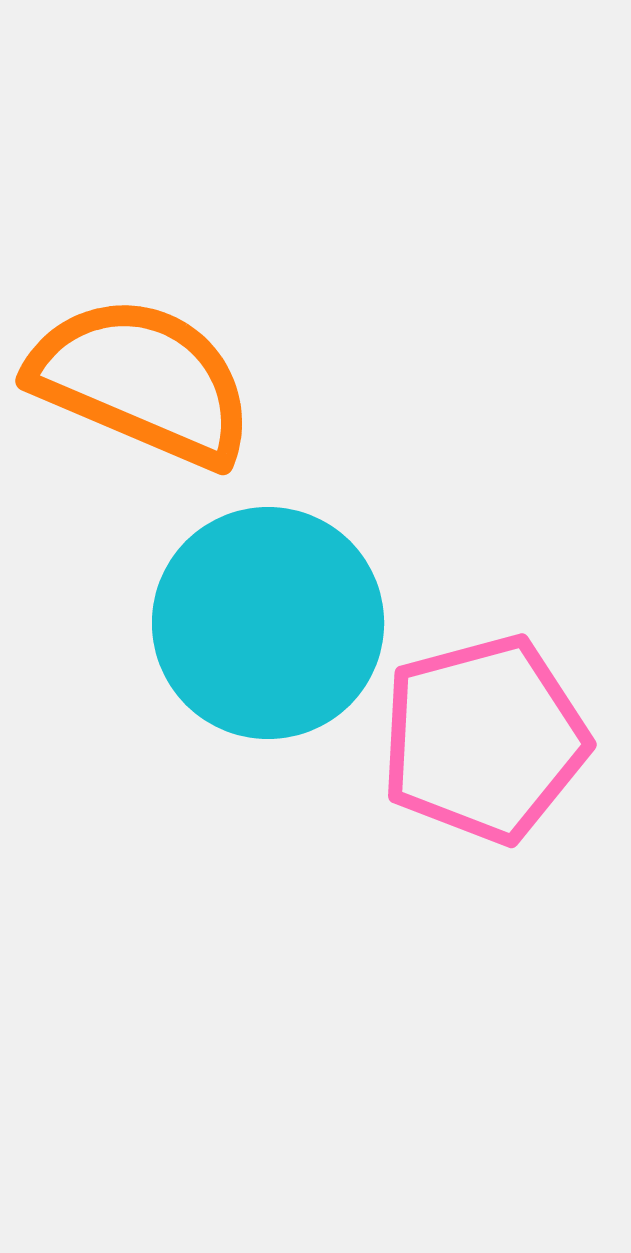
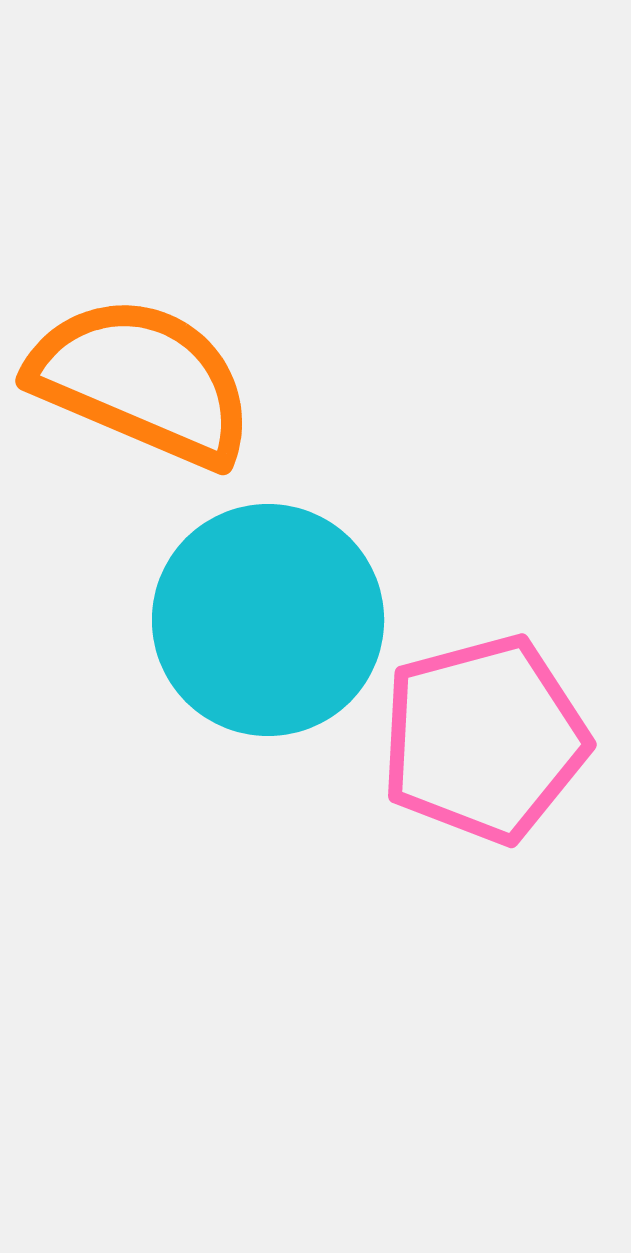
cyan circle: moved 3 px up
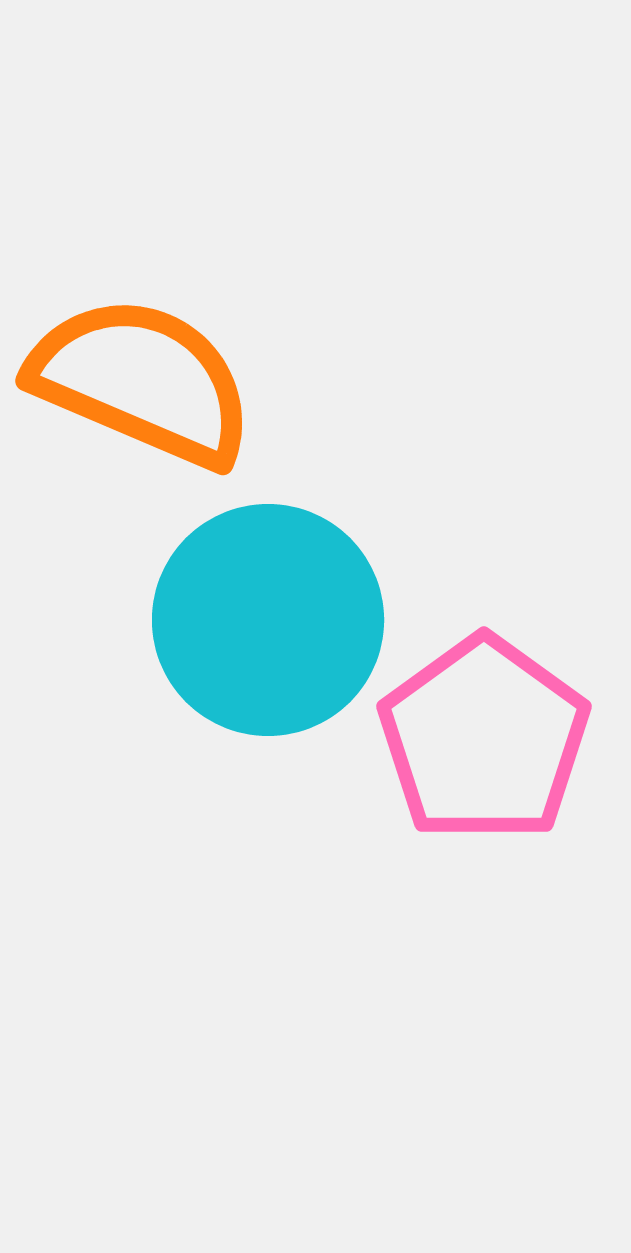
pink pentagon: rotated 21 degrees counterclockwise
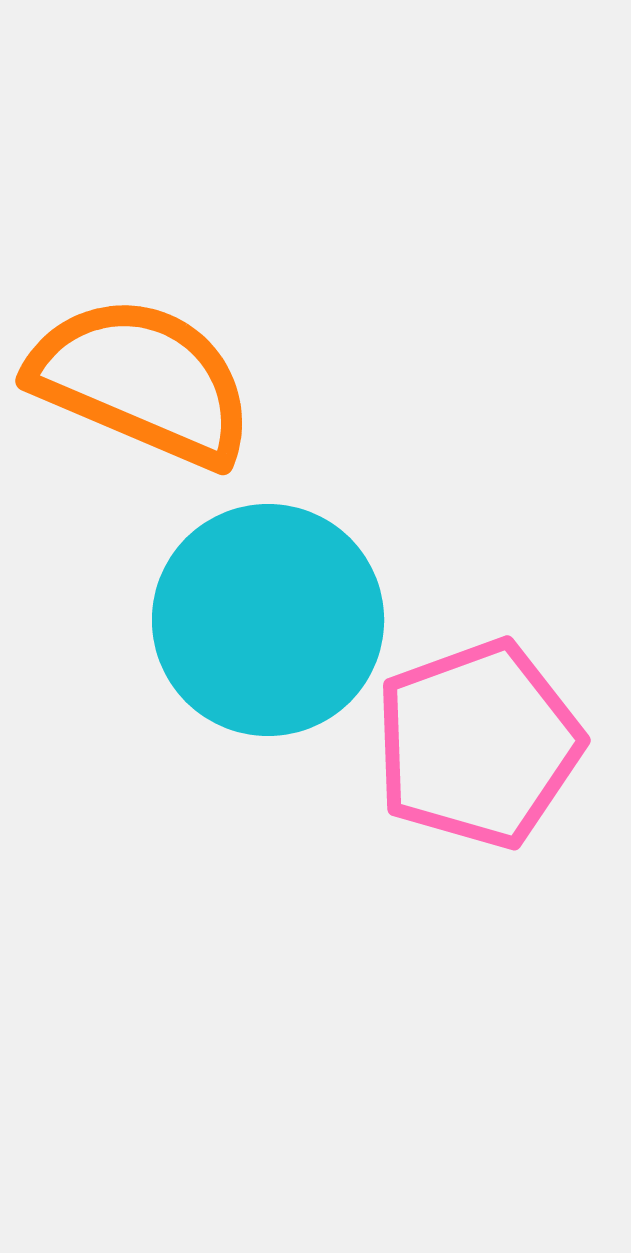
pink pentagon: moved 6 px left, 5 px down; rotated 16 degrees clockwise
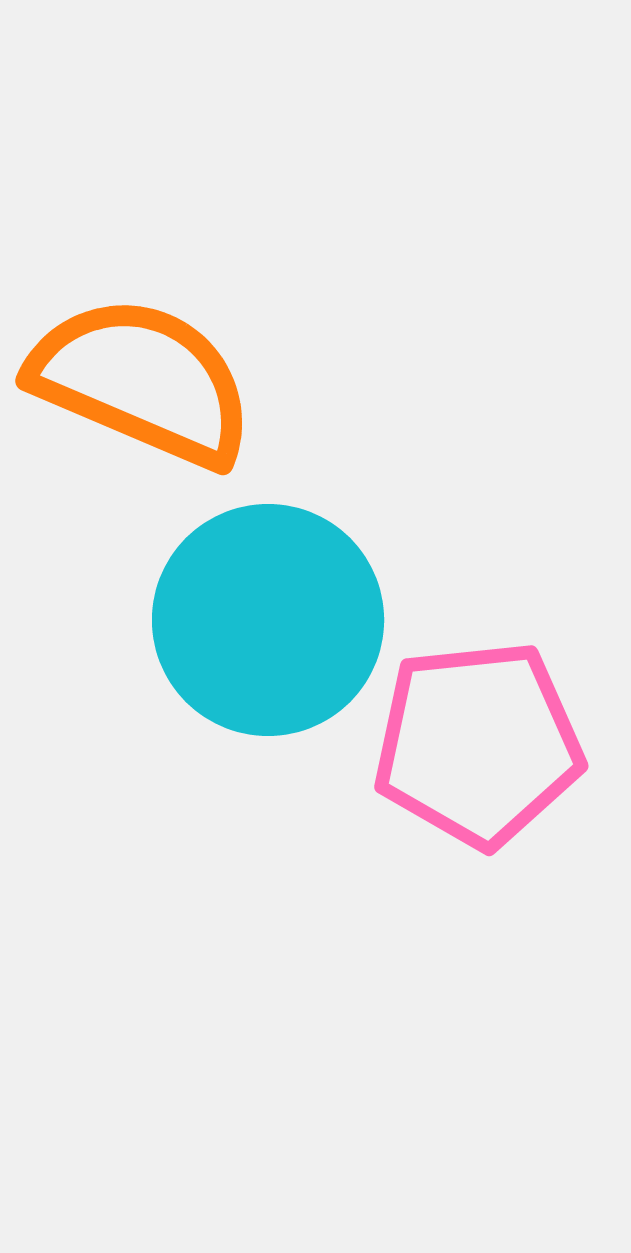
pink pentagon: rotated 14 degrees clockwise
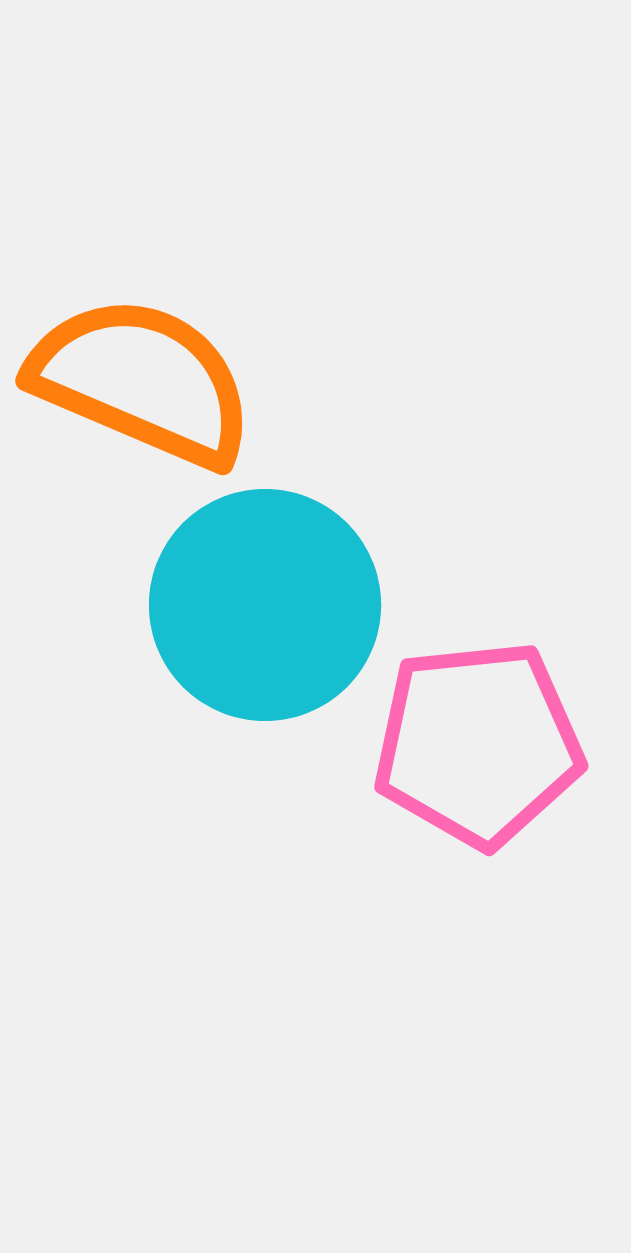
cyan circle: moved 3 px left, 15 px up
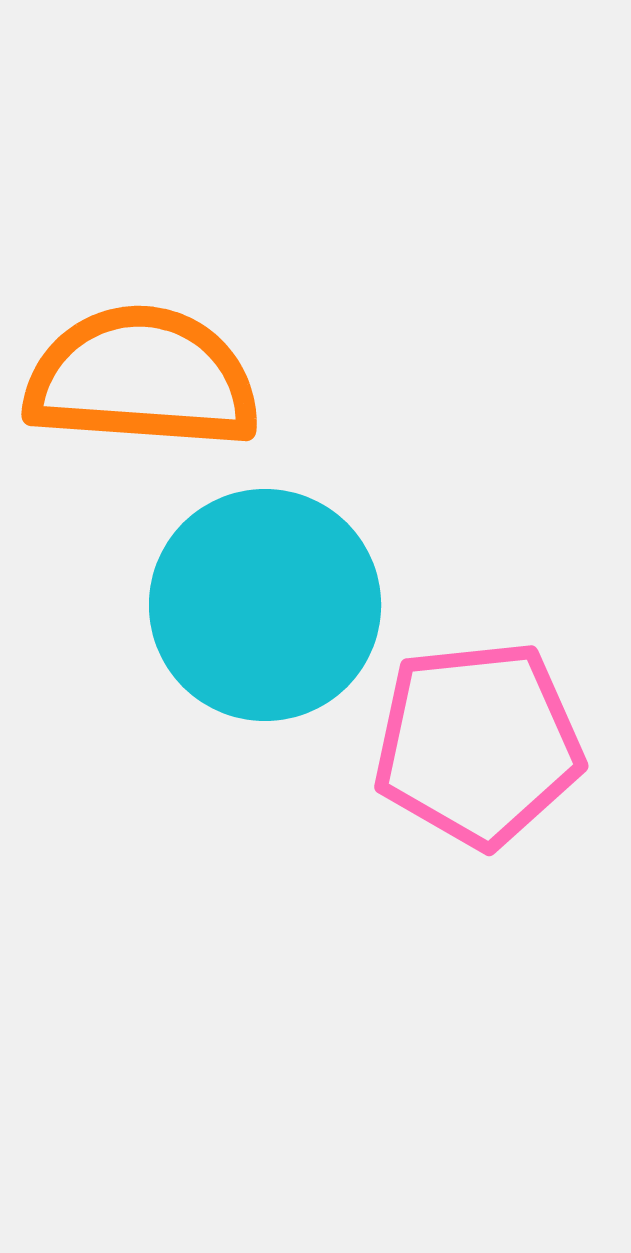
orange semicircle: moved 3 px up; rotated 19 degrees counterclockwise
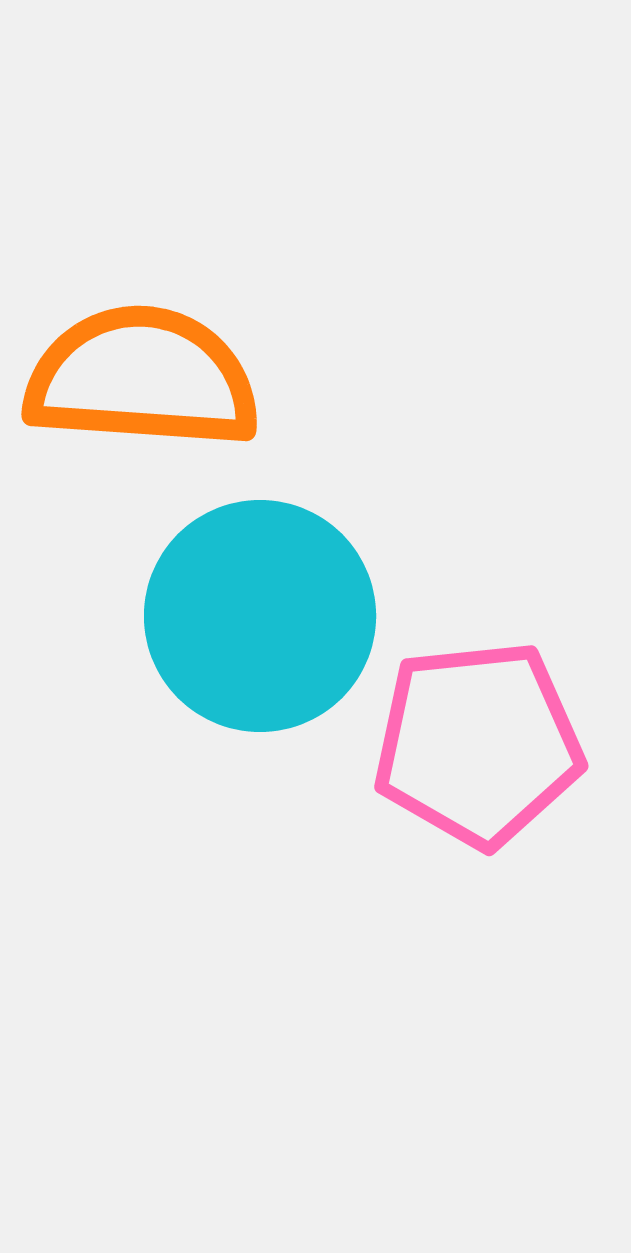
cyan circle: moved 5 px left, 11 px down
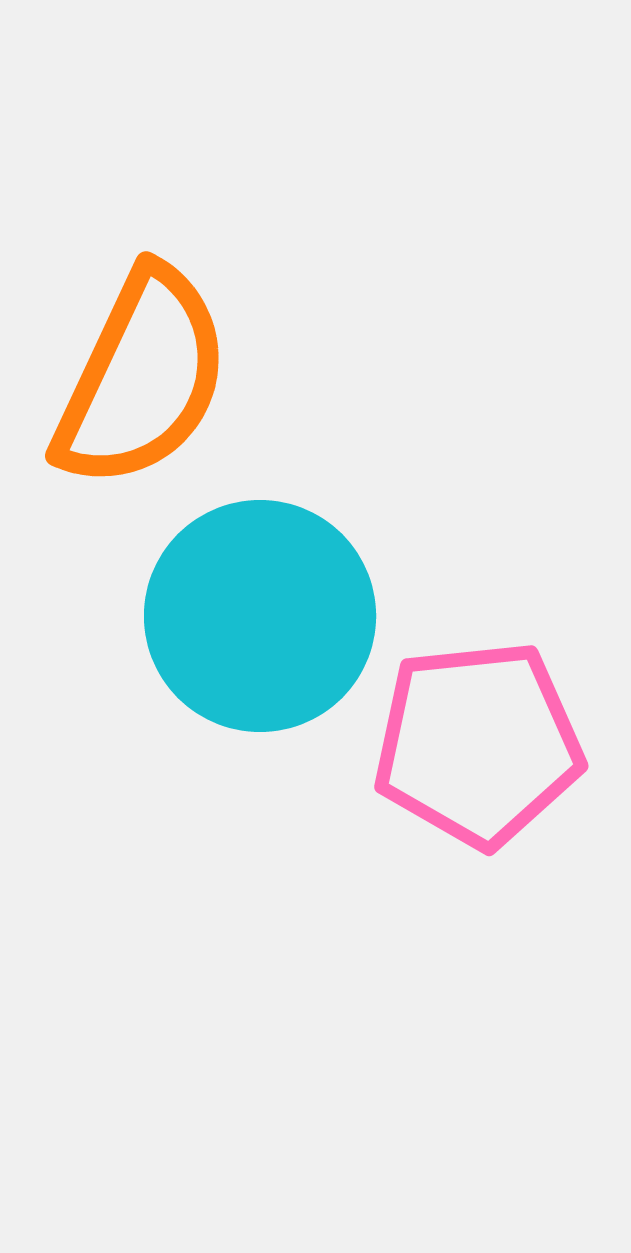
orange semicircle: rotated 111 degrees clockwise
